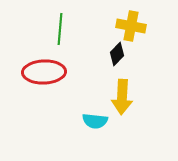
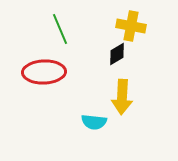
green line: rotated 28 degrees counterclockwise
black diamond: rotated 15 degrees clockwise
cyan semicircle: moved 1 px left, 1 px down
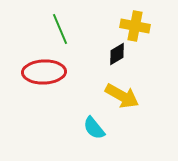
yellow cross: moved 4 px right
yellow arrow: moved 1 px up; rotated 64 degrees counterclockwise
cyan semicircle: moved 6 px down; rotated 45 degrees clockwise
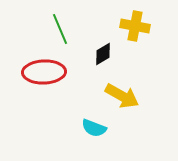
black diamond: moved 14 px left
cyan semicircle: rotated 30 degrees counterclockwise
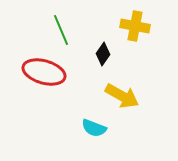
green line: moved 1 px right, 1 px down
black diamond: rotated 25 degrees counterclockwise
red ellipse: rotated 18 degrees clockwise
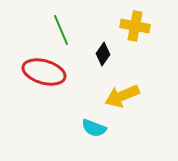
yellow arrow: rotated 128 degrees clockwise
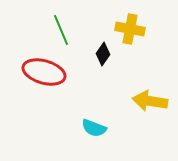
yellow cross: moved 5 px left, 3 px down
yellow arrow: moved 28 px right, 5 px down; rotated 32 degrees clockwise
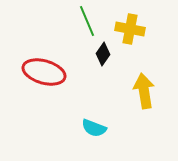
green line: moved 26 px right, 9 px up
yellow arrow: moved 6 px left, 10 px up; rotated 72 degrees clockwise
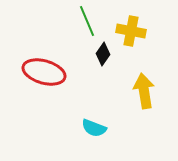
yellow cross: moved 1 px right, 2 px down
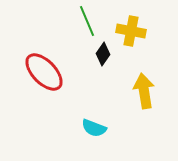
red ellipse: rotated 30 degrees clockwise
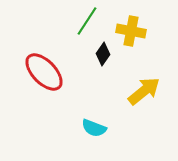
green line: rotated 56 degrees clockwise
yellow arrow: rotated 60 degrees clockwise
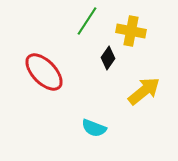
black diamond: moved 5 px right, 4 px down
